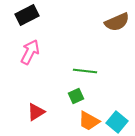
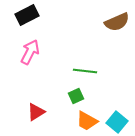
orange trapezoid: moved 2 px left
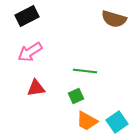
black rectangle: moved 1 px down
brown semicircle: moved 3 px left, 3 px up; rotated 40 degrees clockwise
pink arrow: rotated 150 degrees counterclockwise
red triangle: moved 24 px up; rotated 24 degrees clockwise
cyan square: rotated 15 degrees clockwise
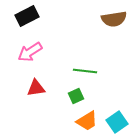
brown semicircle: rotated 25 degrees counterclockwise
orange trapezoid: rotated 60 degrees counterclockwise
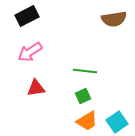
green square: moved 7 px right
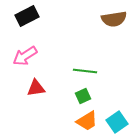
pink arrow: moved 5 px left, 4 px down
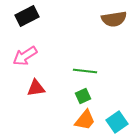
orange trapezoid: moved 2 px left, 1 px up; rotated 20 degrees counterclockwise
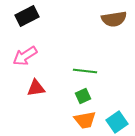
orange trapezoid: rotated 40 degrees clockwise
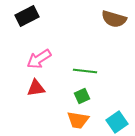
brown semicircle: rotated 25 degrees clockwise
pink arrow: moved 14 px right, 3 px down
green square: moved 1 px left
orange trapezoid: moved 7 px left; rotated 20 degrees clockwise
